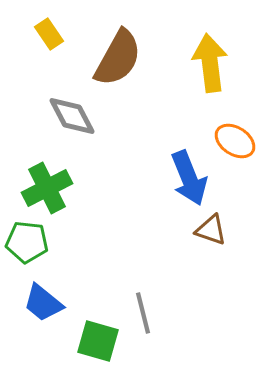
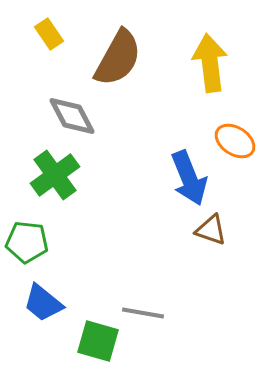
green cross: moved 8 px right, 13 px up; rotated 9 degrees counterclockwise
gray line: rotated 66 degrees counterclockwise
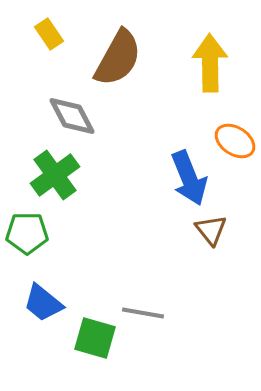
yellow arrow: rotated 6 degrees clockwise
brown triangle: rotated 32 degrees clockwise
green pentagon: moved 9 px up; rotated 6 degrees counterclockwise
green square: moved 3 px left, 3 px up
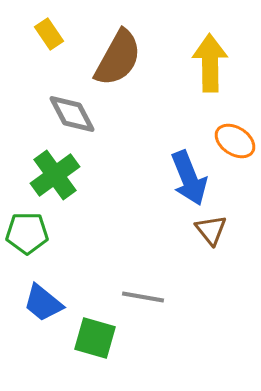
gray diamond: moved 2 px up
gray line: moved 16 px up
